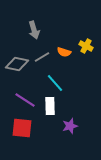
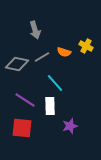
gray arrow: moved 1 px right
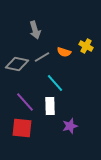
purple line: moved 2 px down; rotated 15 degrees clockwise
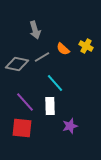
orange semicircle: moved 1 px left, 3 px up; rotated 24 degrees clockwise
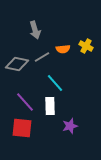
orange semicircle: rotated 48 degrees counterclockwise
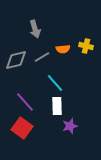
gray arrow: moved 1 px up
yellow cross: rotated 16 degrees counterclockwise
gray diamond: moved 1 px left, 4 px up; rotated 25 degrees counterclockwise
white rectangle: moved 7 px right
red square: rotated 30 degrees clockwise
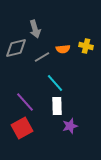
gray diamond: moved 12 px up
red square: rotated 25 degrees clockwise
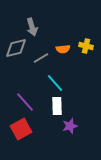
gray arrow: moved 3 px left, 2 px up
gray line: moved 1 px left, 1 px down
red square: moved 1 px left, 1 px down
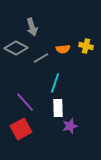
gray diamond: rotated 40 degrees clockwise
cyan line: rotated 60 degrees clockwise
white rectangle: moved 1 px right, 2 px down
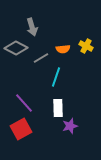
yellow cross: rotated 16 degrees clockwise
cyan line: moved 1 px right, 6 px up
purple line: moved 1 px left, 1 px down
